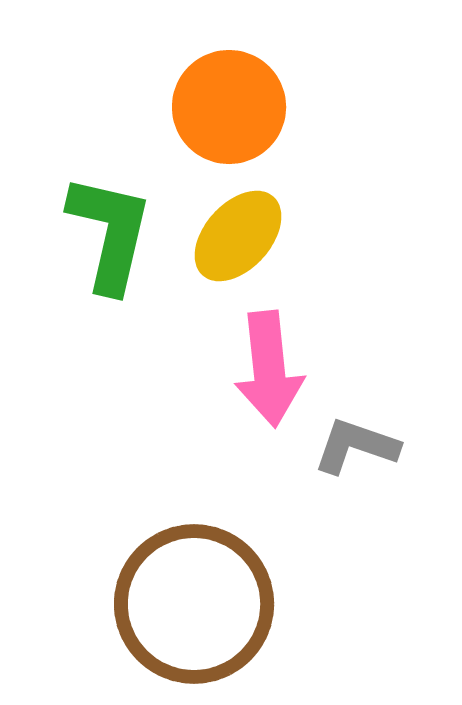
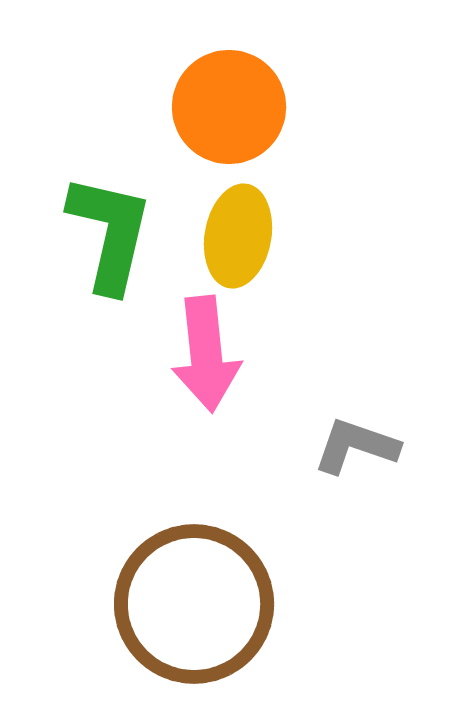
yellow ellipse: rotated 32 degrees counterclockwise
pink arrow: moved 63 px left, 15 px up
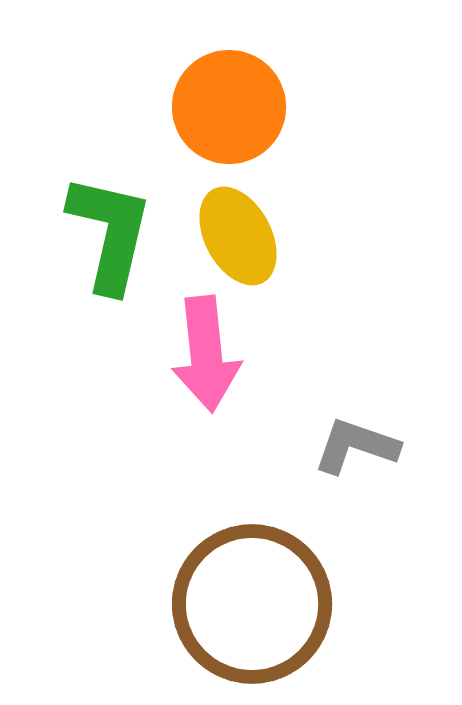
yellow ellipse: rotated 38 degrees counterclockwise
brown circle: moved 58 px right
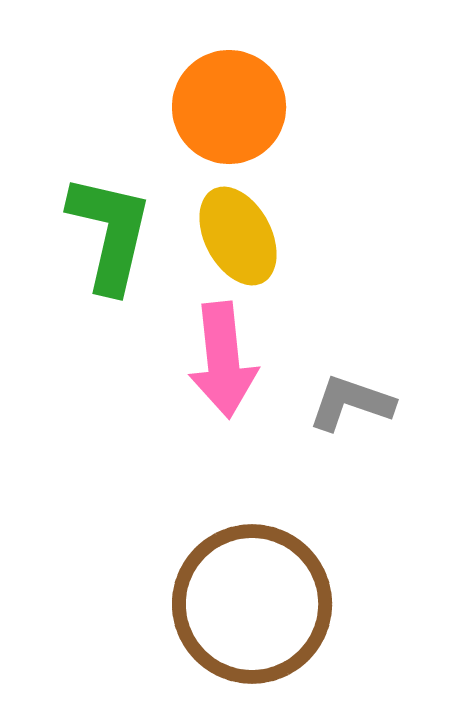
pink arrow: moved 17 px right, 6 px down
gray L-shape: moved 5 px left, 43 px up
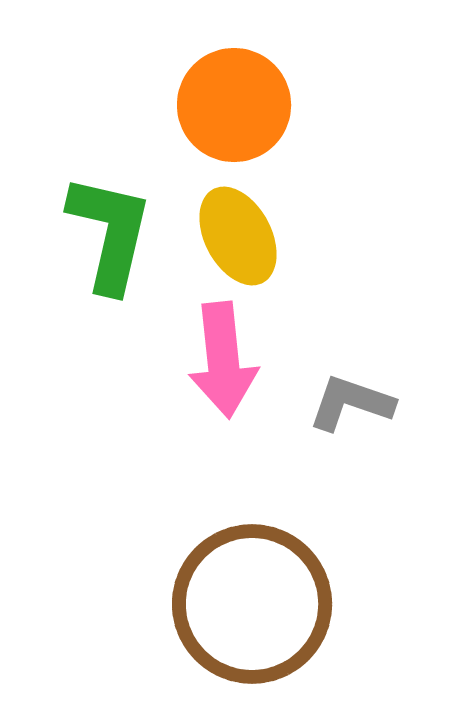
orange circle: moved 5 px right, 2 px up
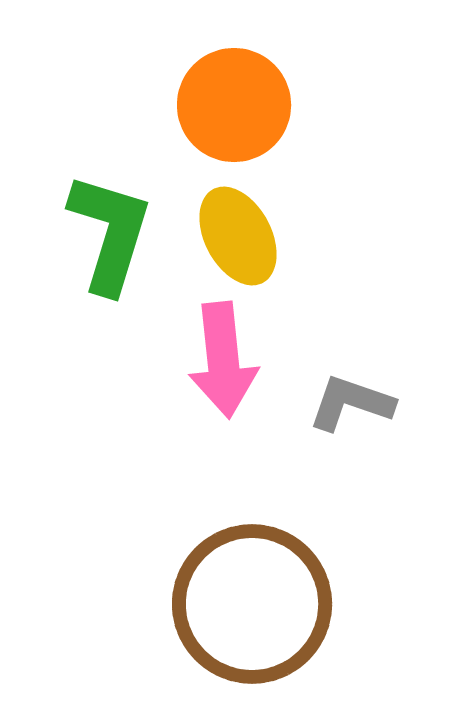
green L-shape: rotated 4 degrees clockwise
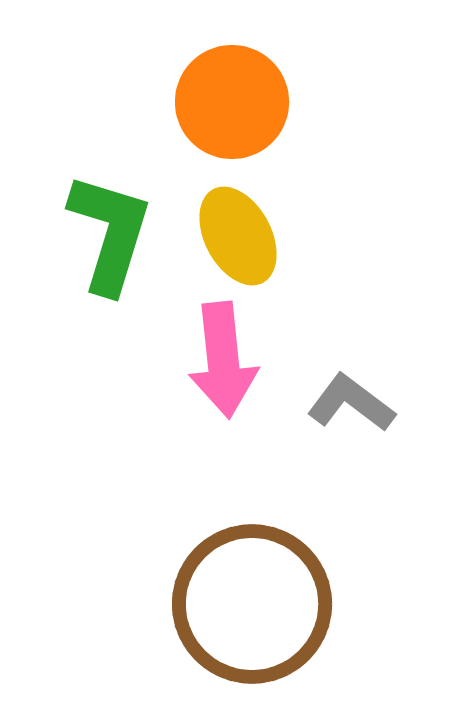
orange circle: moved 2 px left, 3 px up
gray L-shape: rotated 18 degrees clockwise
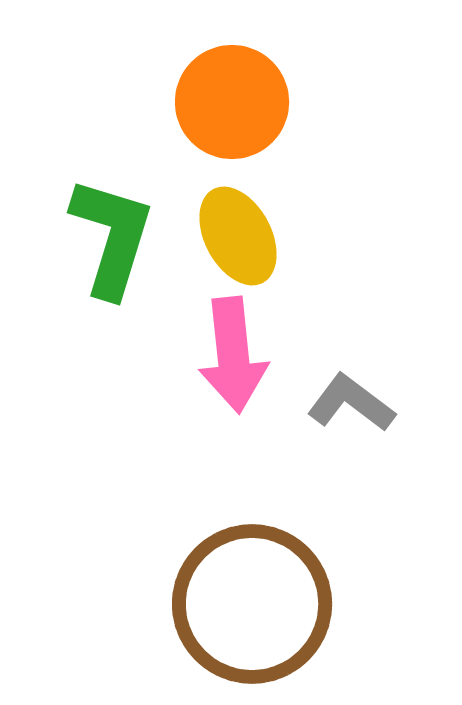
green L-shape: moved 2 px right, 4 px down
pink arrow: moved 10 px right, 5 px up
